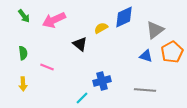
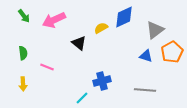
black triangle: moved 1 px left, 1 px up
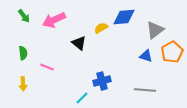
blue diamond: rotated 20 degrees clockwise
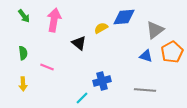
pink arrow: rotated 125 degrees clockwise
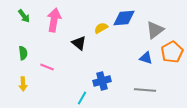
blue diamond: moved 1 px down
blue triangle: moved 2 px down
cyan line: rotated 16 degrees counterclockwise
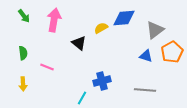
blue triangle: moved 2 px up
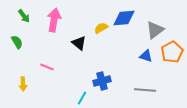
green semicircle: moved 6 px left, 11 px up; rotated 24 degrees counterclockwise
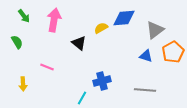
orange pentagon: moved 1 px right
